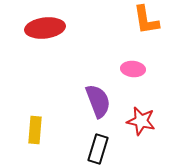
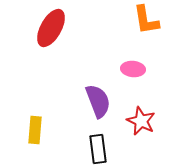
red ellipse: moved 6 px right; rotated 54 degrees counterclockwise
red star: rotated 12 degrees clockwise
black rectangle: rotated 24 degrees counterclockwise
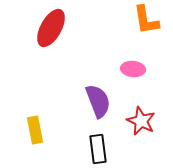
yellow rectangle: rotated 16 degrees counterclockwise
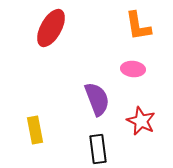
orange L-shape: moved 8 px left, 6 px down
purple semicircle: moved 1 px left, 2 px up
